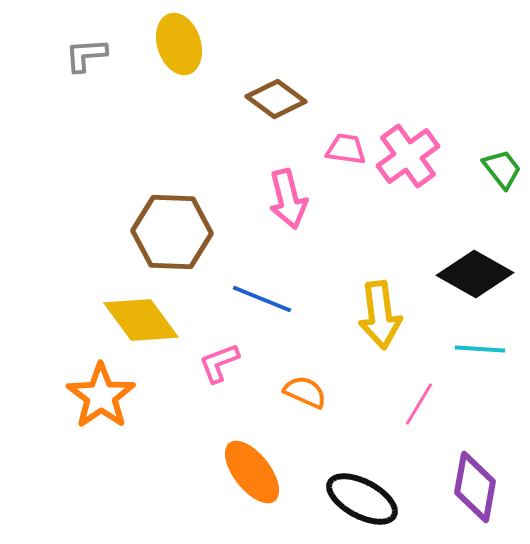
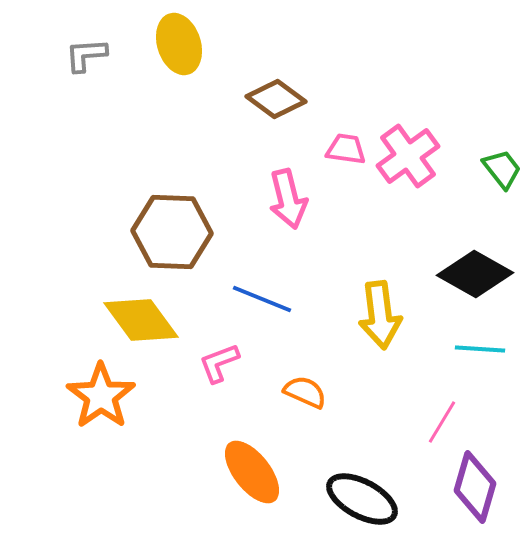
pink line: moved 23 px right, 18 px down
purple diamond: rotated 6 degrees clockwise
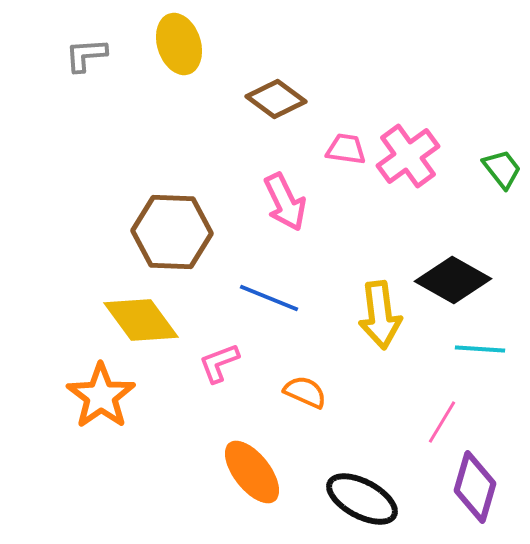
pink arrow: moved 3 px left, 3 px down; rotated 12 degrees counterclockwise
black diamond: moved 22 px left, 6 px down
blue line: moved 7 px right, 1 px up
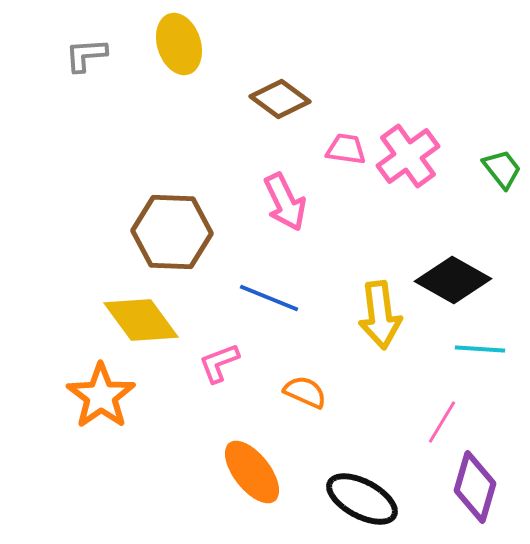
brown diamond: moved 4 px right
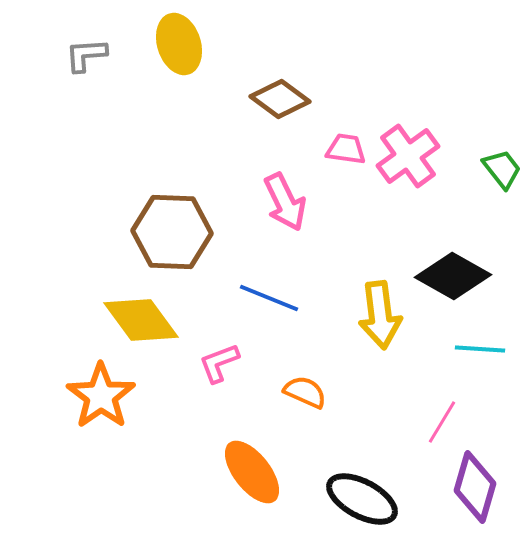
black diamond: moved 4 px up
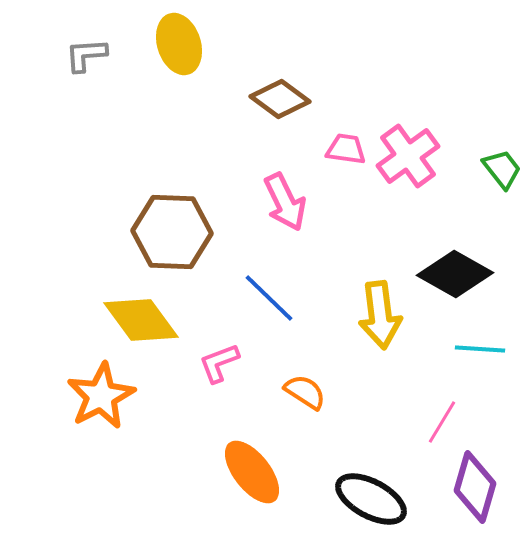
black diamond: moved 2 px right, 2 px up
blue line: rotated 22 degrees clockwise
orange semicircle: rotated 9 degrees clockwise
orange star: rotated 8 degrees clockwise
black ellipse: moved 9 px right
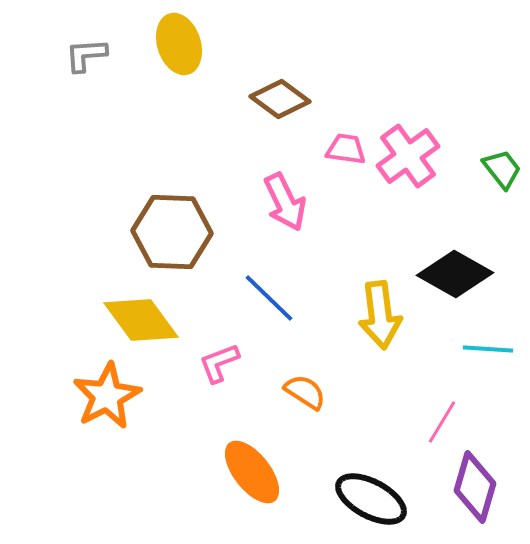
cyan line: moved 8 px right
orange star: moved 6 px right
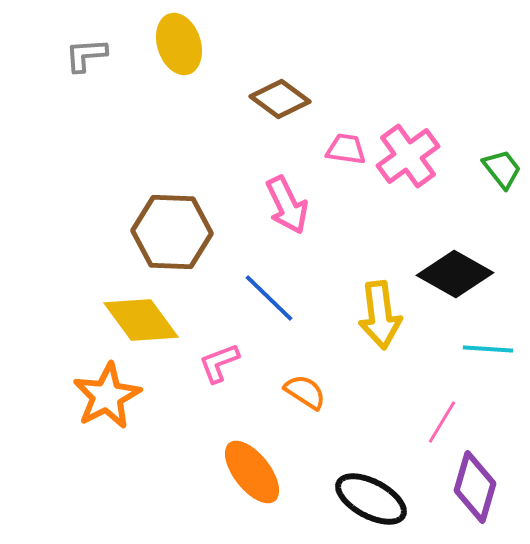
pink arrow: moved 2 px right, 3 px down
